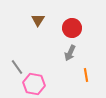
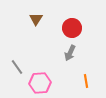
brown triangle: moved 2 px left, 1 px up
orange line: moved 6 px down
pink hexagon: moved 6 px right, 1 px up; rotated 15 degrees counterclockwise
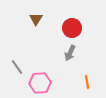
orange line: moved 1 px right, 1 px down
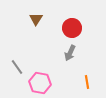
pink hexagon: rotated 15 degrees clockwise
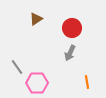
brown triangle: rotated 24 degrees clockwise
pink hexagon: moved 3 px left; rotated 10 degrees counterclockwise
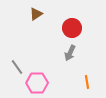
brown triangle: moved 5 px up
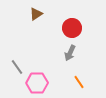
orange line: moved 8 px left; rotated 24 degrees counterclockwise
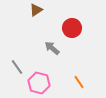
brown triangle: moved 4 px up
gray arrow: moved 18 px left, 5 px up; rotated 105 degrees clockwise
pink hexagon: moved 2 px right; rotated 15 degrees clockwise
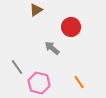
red circle: moved 1 px left, 1 px up
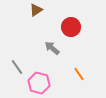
orange line: moved 8 px up
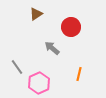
brown triangle: moved 4 px down
orange line: rotated 48 degrees clockwise
pink hexagon: rotated 20 degrees clockwise
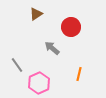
gray line: moved 2 px up
